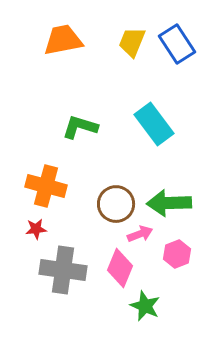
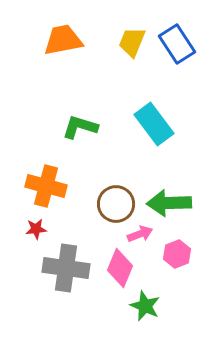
gray cross: moved 3 px right, 2 px up
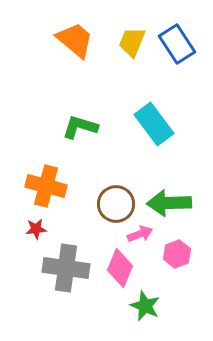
orange trapezoid: moved 12 px right; rotated 51 degrees clockwise
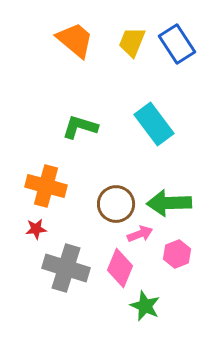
gray cross: rotated 9 degrees clockwise
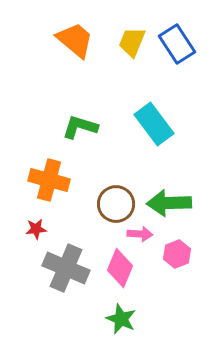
orange cross: moved 3 px right, 6 px up
pink arrow: rotated 25 degrees clockwise
gray cross: rotated 6 degrees clockwise
green star: moved 24 px left, 13 px down
